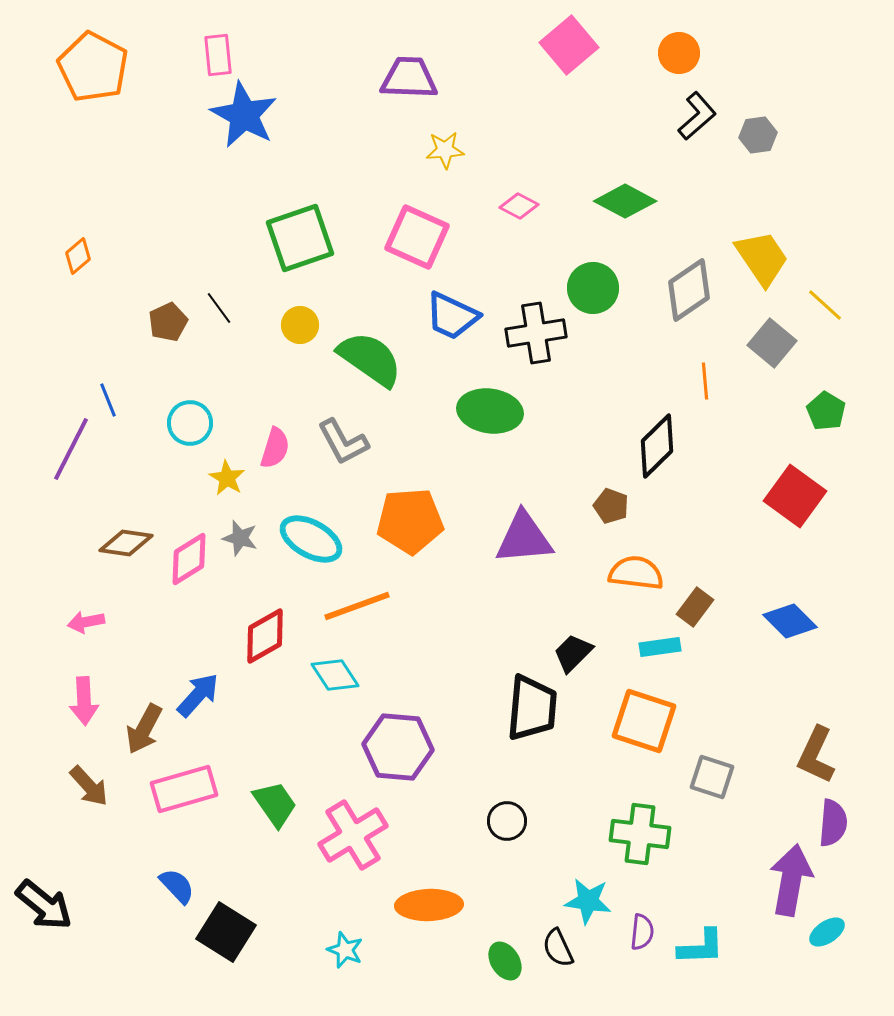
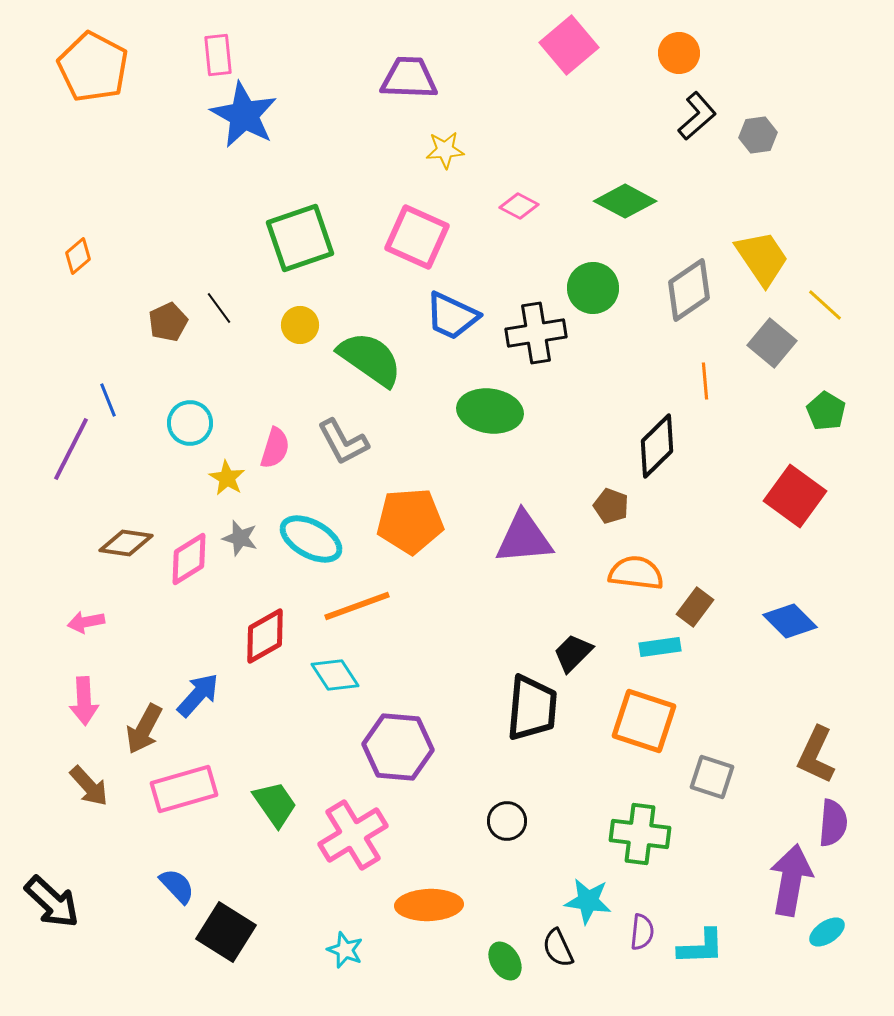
black arrow at (44, 905): moved 8 px right, 3 px up; rotated 4 degrees clockwise
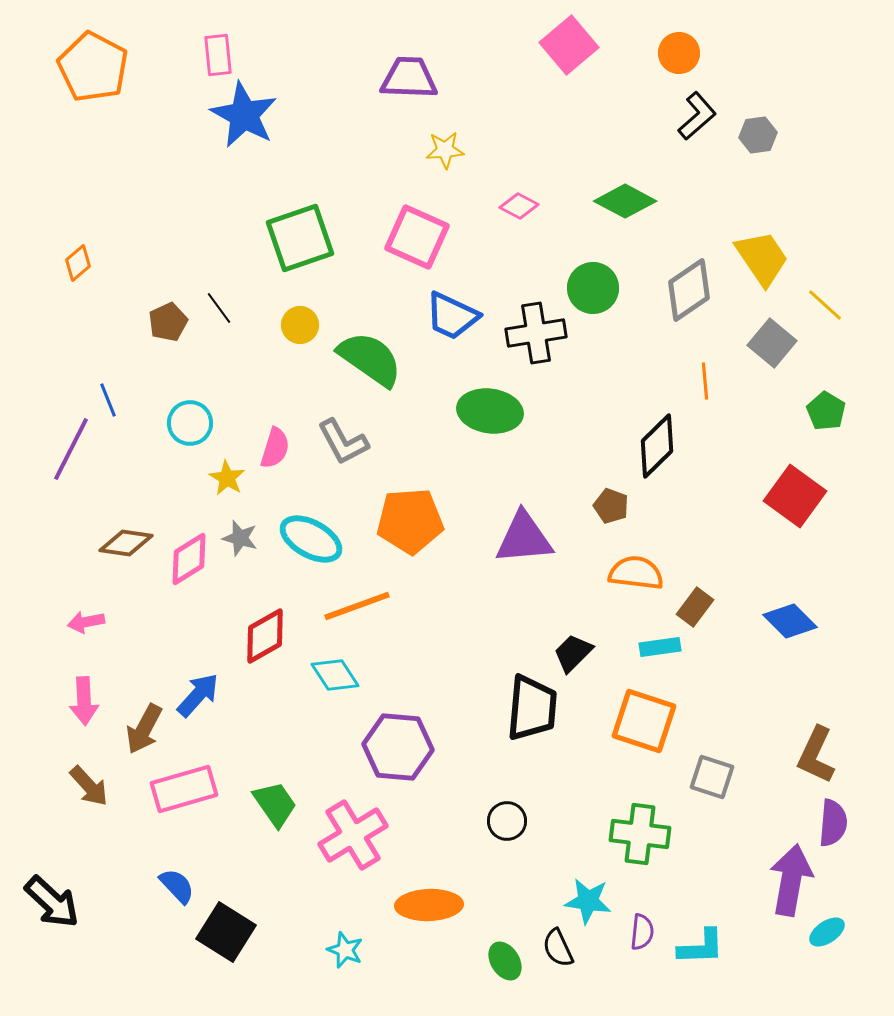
orange diamond at (78, 256): moved 7 px down
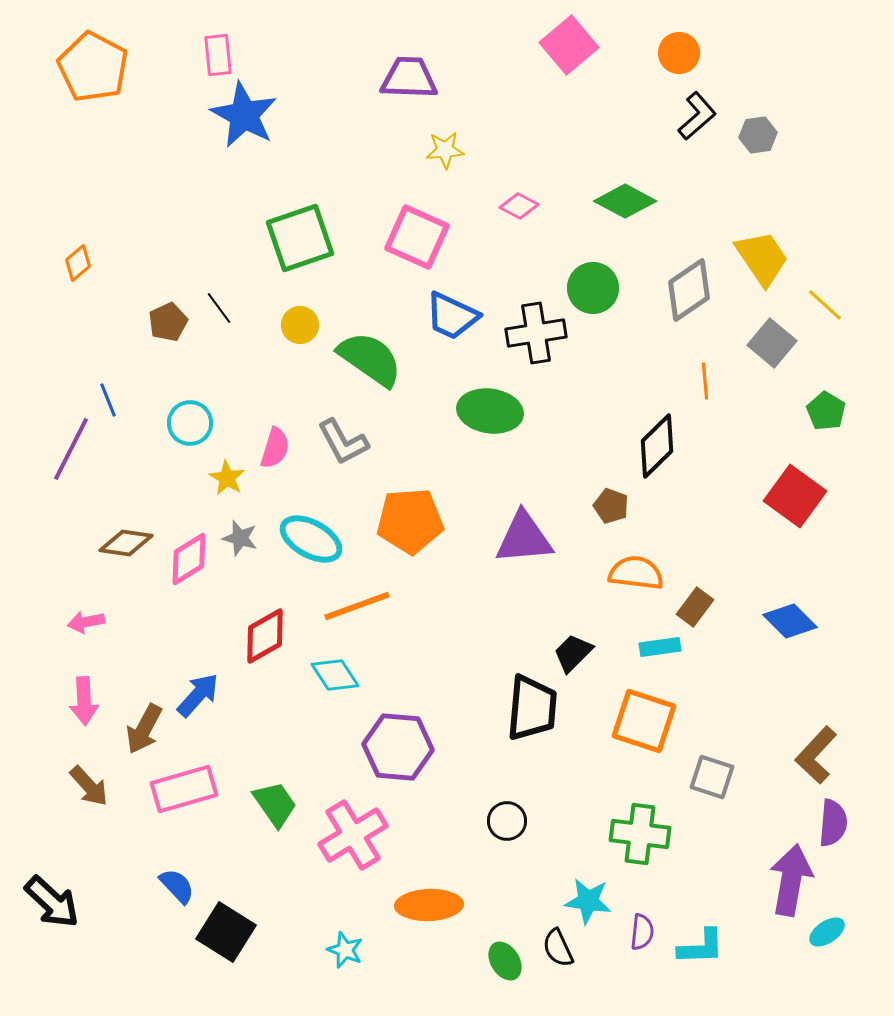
brown L-shape at (816, 755): rotated 18 degrees clockwise
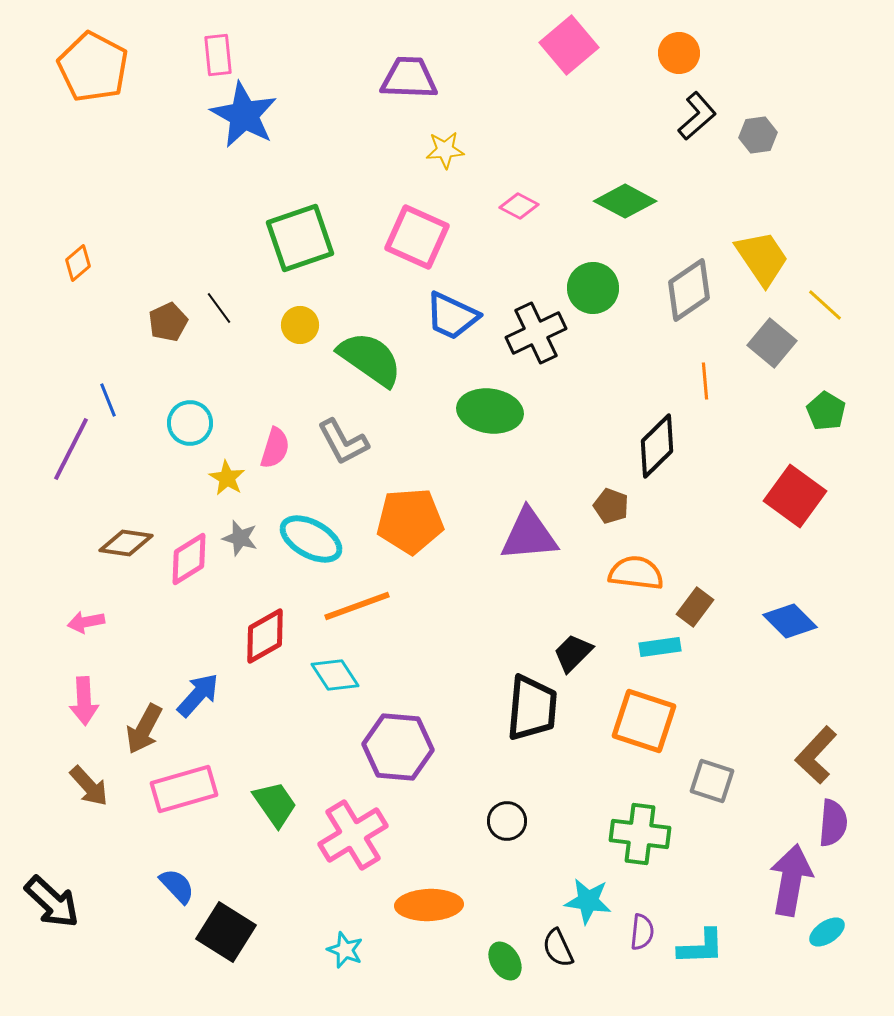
black cross at (536, 333): rotated 16 degrees counterclockwise
purple triangle at (524, 538): moved 5 px right, 3 px up
gray square at (712, 777): moved 4 px down
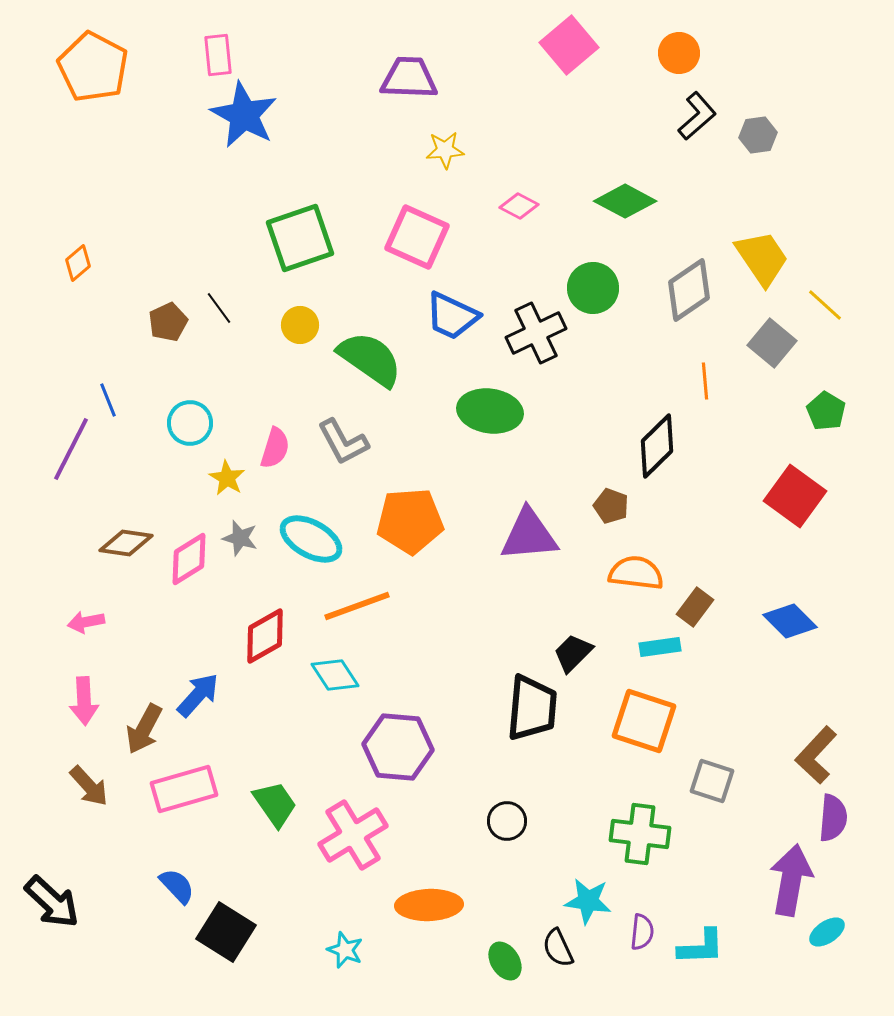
purple semicircle at (833, 823): moved 5 px up
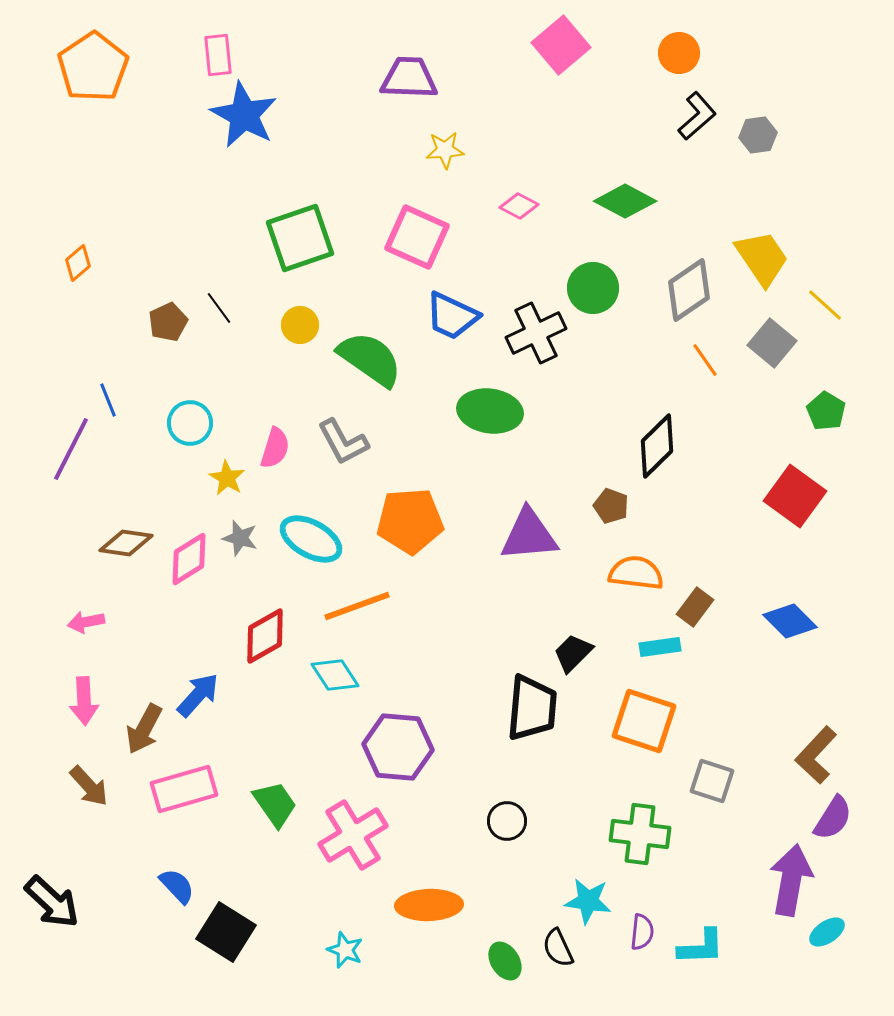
pink square at (569, 45): moved 8 px left
orange pentagon at (93, 67): rotated 10 degrees clockwise
orange line at (705, 381): moved 21 px up; rotated 30 degrees counterclockwise
purple semicircle at (833, 818): rotated 27 degrees clockwise
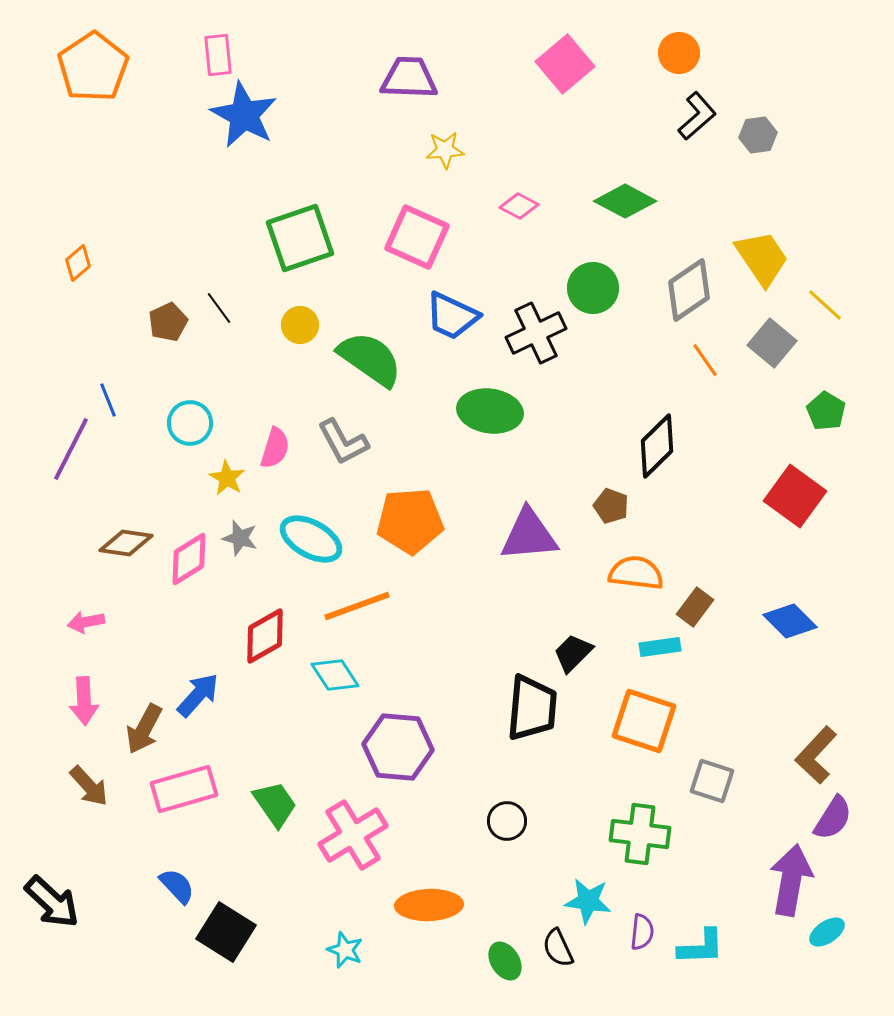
pink square at (561, 45): moved 4 px right, 19 px down
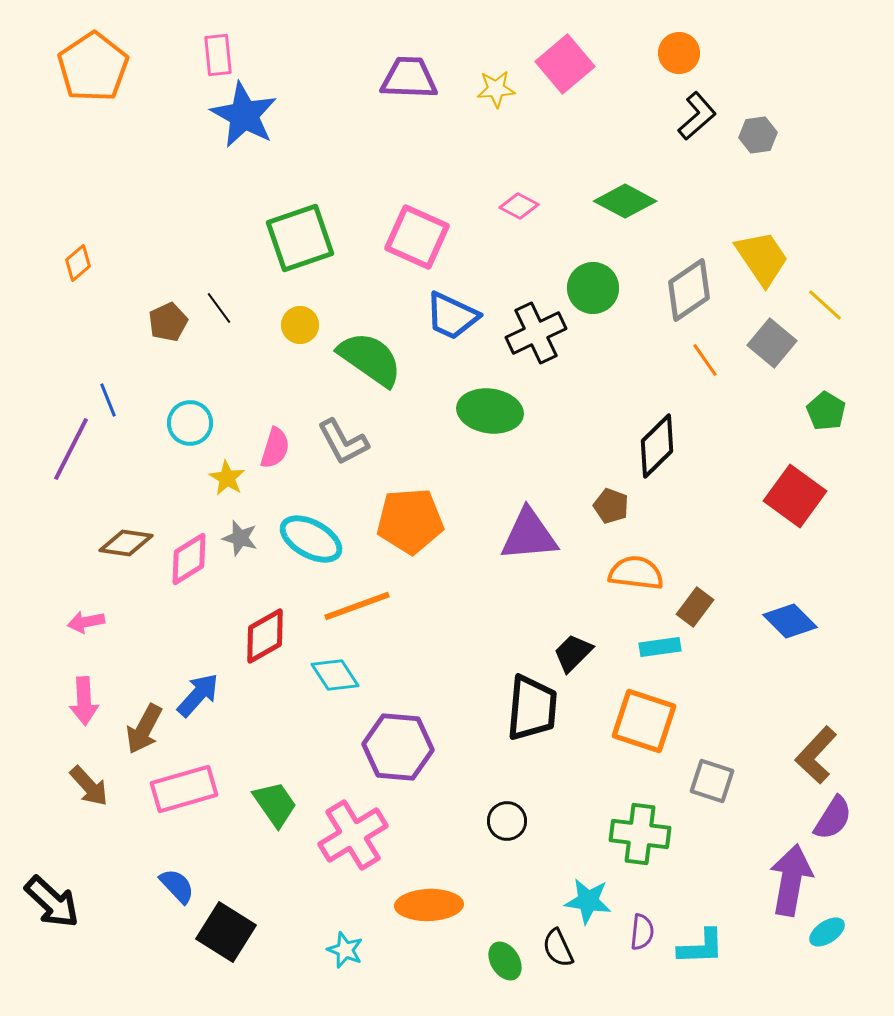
yellow star at (445, 150): moved 51 px right, 61 px up
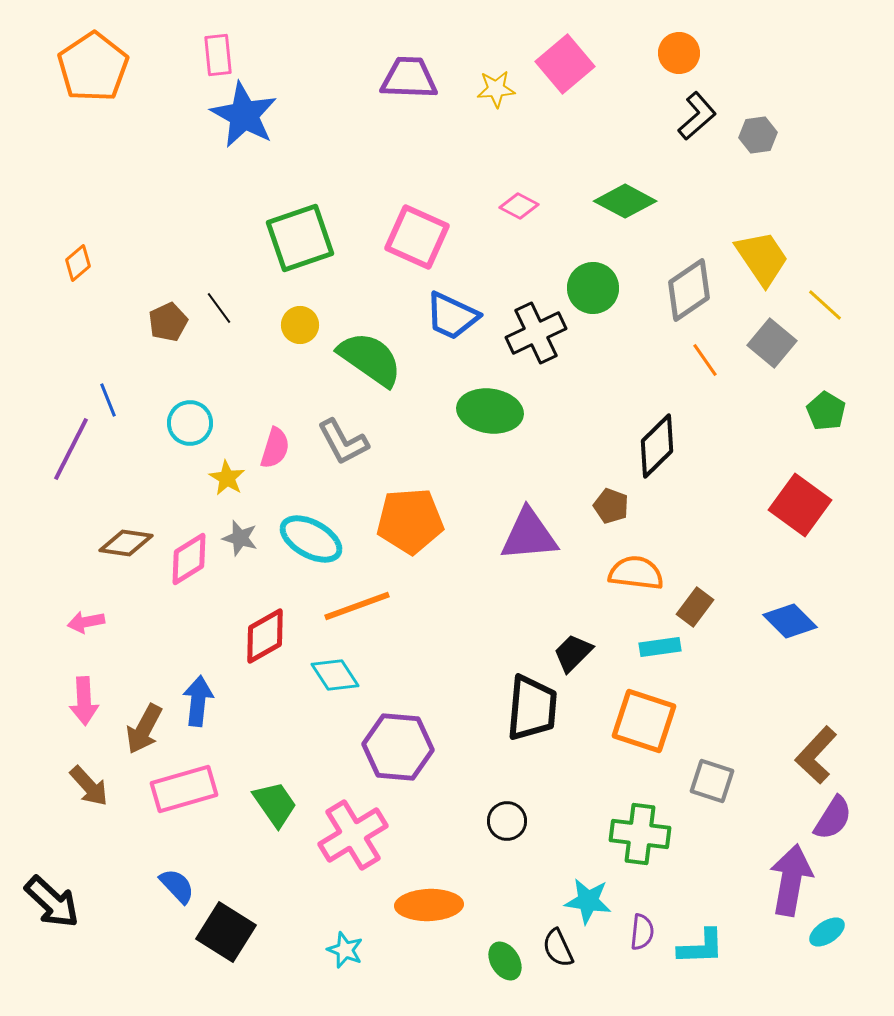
red square at (795, 496): moved 5 px right, 9 px down
blue arrow at (198, 695): moved 6 px down; rotated 36 degrees counterclockwise
